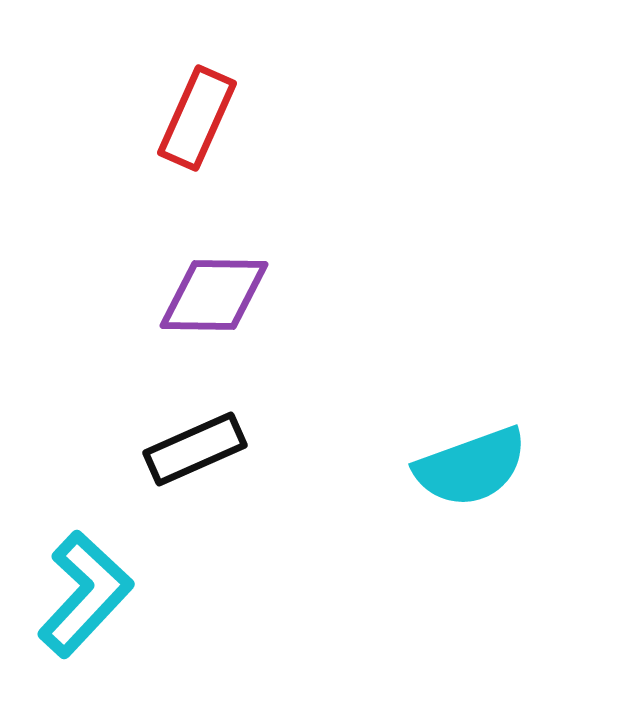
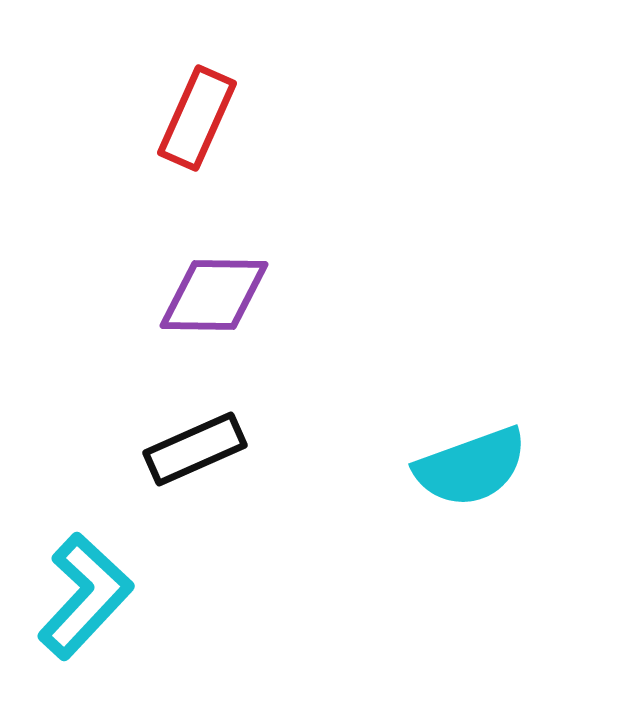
cyan L-shape: moved 2 px down
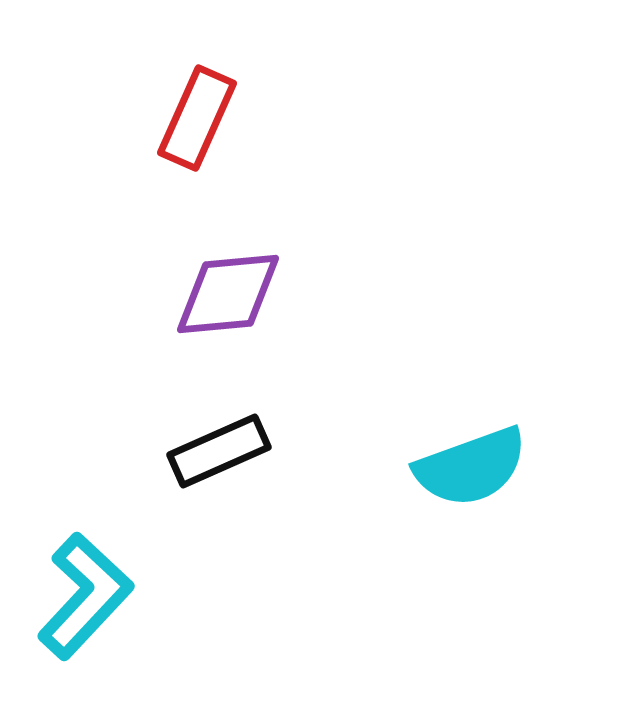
purple diamond: moved 14 px right, 1 px up; rotated 6 degrees counterclockwise
black rectangle: moved 24 px right, 2 px down
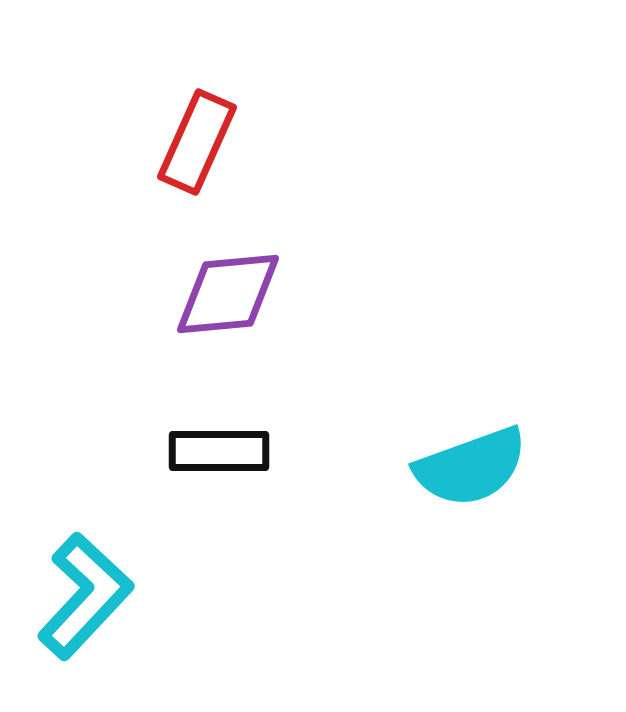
red rectangle: moved 24 px down
black rectangle: rotated 24 degrees clockwise
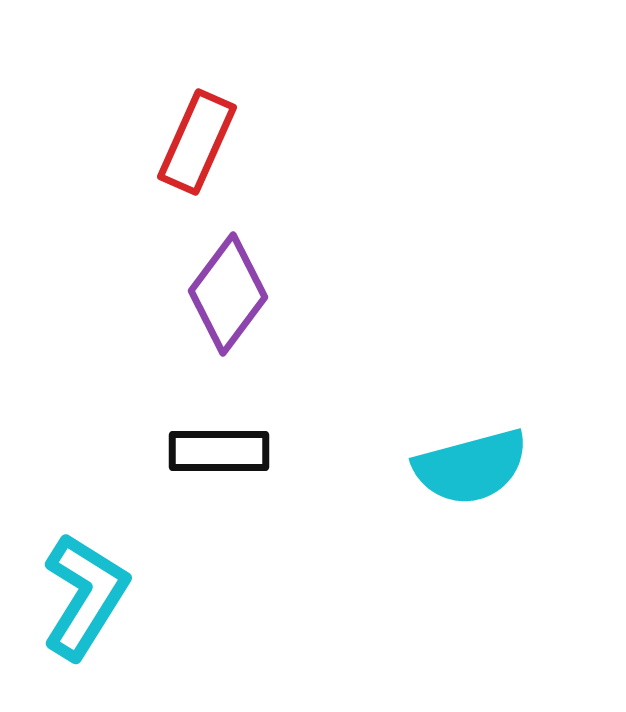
purple diamond: rotated 48 degrees counterclockwise
cyan semicircle: rotated 5 degrees clockwise
cyan L-shape: rotated 11 degrees counterclockwise
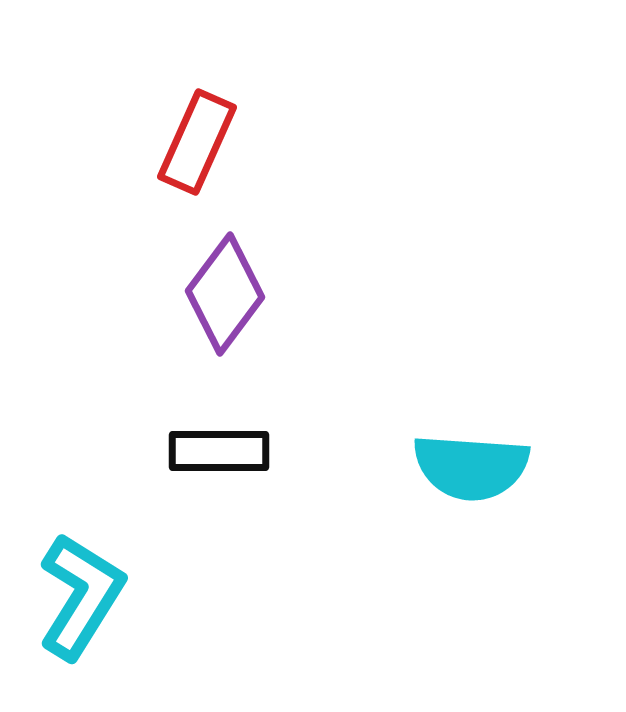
purple diamond: moved 3 px left
cyan semicircle: rotated 19 degrees clockwise
cyan L-shape: moved 4 px left
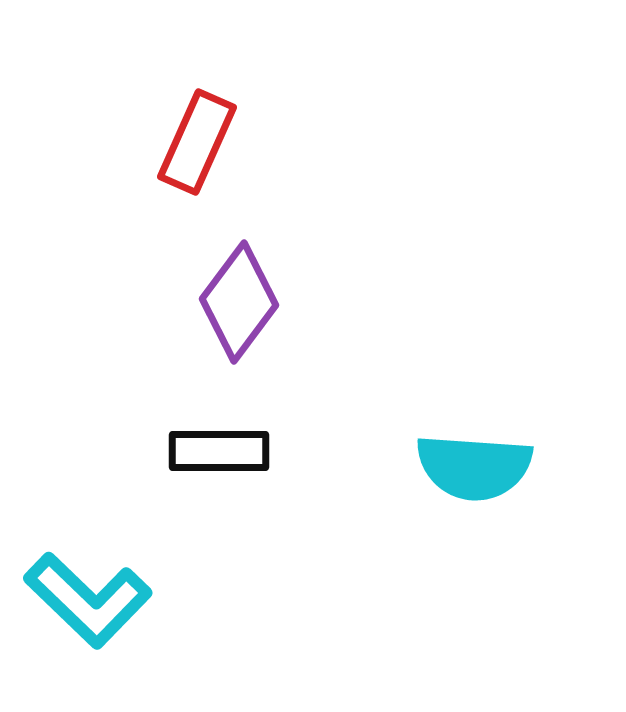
purple diamond: moved 14 px right, 8 px down
cyan semicircle: moved 3 px right
cyan L-shape: moved 7 px right, 4 px down; rotated 102 degrees clockwise
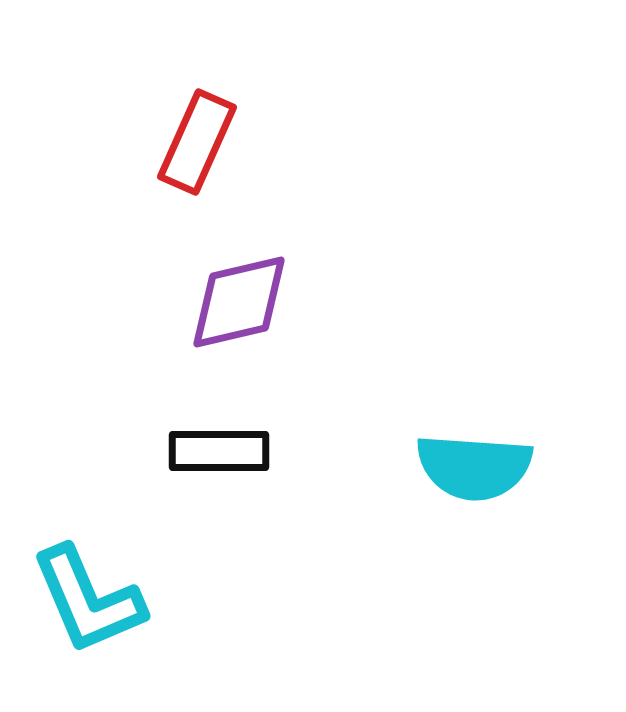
purple diamond: rotated 40 degrees clockwise
cyan L-shape: rotated 23 degrees clockwise
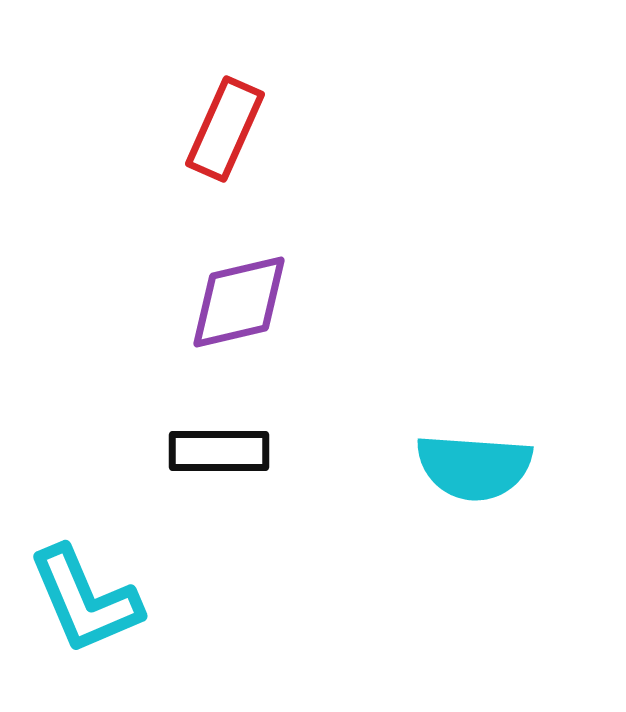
red rectangle: moved 28 px right, 13 px up
cyan L-shape: moved 3 px left
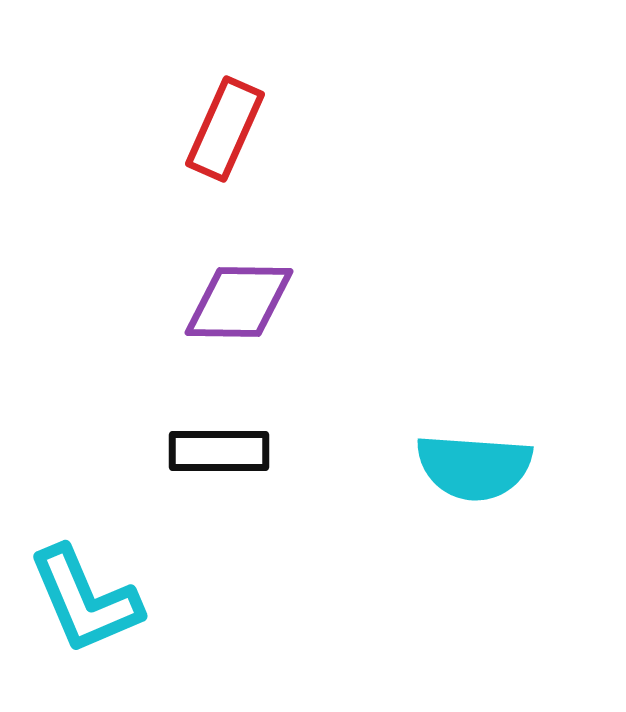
purple diamond: rotated 14 degrees clockwise
